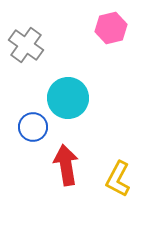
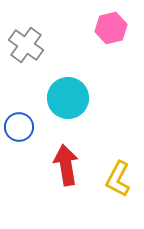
blue circle: moved 14 px left
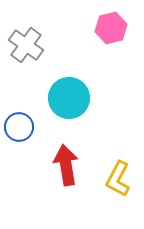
cyan circle: moved 1 px right
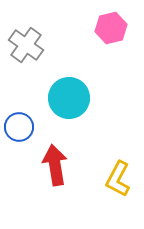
red arrow: moved 11 px left
